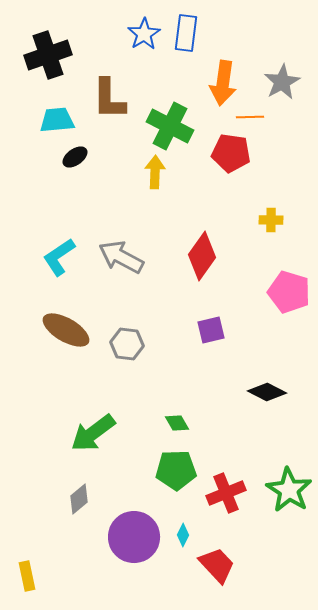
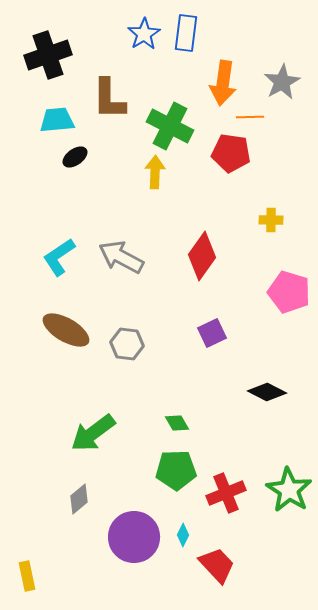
purple square: moved 1 px right, 3 px down; rotated 12 degrees counterclockwise
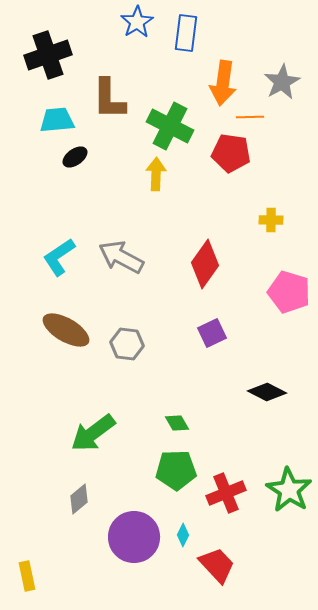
blue star: moved 7 px left, 12 px up
yellow arrow: moved 1 px right, 2 px down
red diamond: moved 3 px right, 8 px down
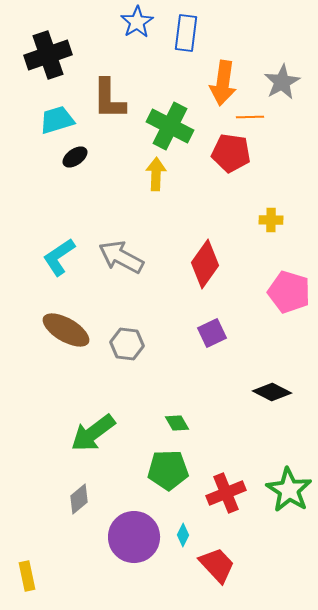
cyan trapezoid: rotated 12 degrees counterclockwise
black diamond: moved 5 px right
green pentagon: moved 8 px left
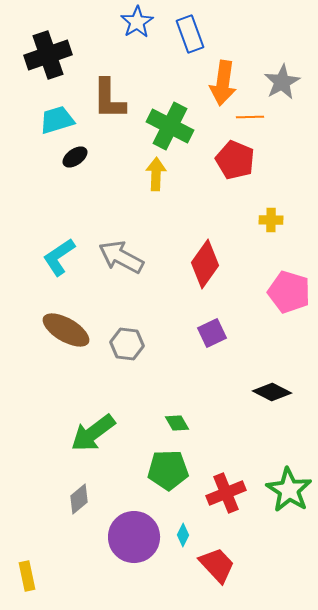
blue rectangle: moved 4 px right, 1 px down; rotated 27 degrees counterclockwise
red pentagon: moved 4 px right, 7 px down; rotated 15 degrees clockwise
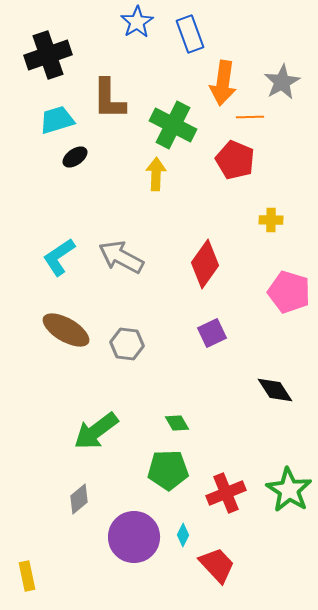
green cross: moved 3 px right, 1 px up
black diamond: moved 3 px right, 2 px up; rotated 30 degrees clockwise
green arrow: moved 3 px right, 2 px up
